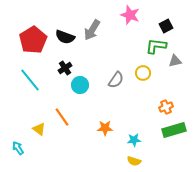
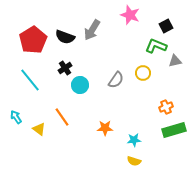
green L-shape: rotated 15 degrees clockwise
cyan arrow: moved 2 px left, 31 px up
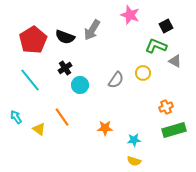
gray triangle: rotated 40 degrees clockwise
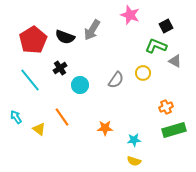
black cross: moved 5 px left
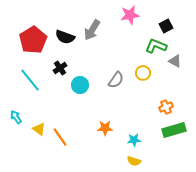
pink star: rotated 30 degrees counterclockwise
orange line: moved 2 px left, 20 px down
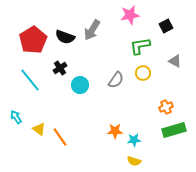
green L-shape: moved 16 px left; rotated 30 degrees counterclockwise
orange star: moved 10 px right, 3 px down
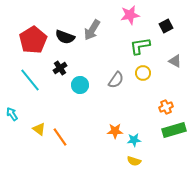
cyan arrow: moved 4 px left, 3 px up
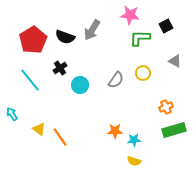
pink star: rotated 18 degrees clockwise
green L-shape: moved 8 px up; rotated 10 degrees clockwise
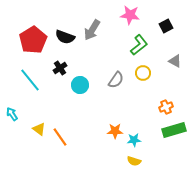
green L-shape: moved 1 px left, 7 px down; rotated 140 degrees clockwise
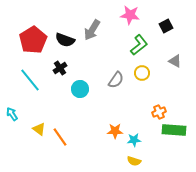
black semicircle: moved 3 px down
yellow circle: moved 1 px left
cyan circle: moved 4 px down
orange cross: moved 7 px left, 5 px down
green rectangle: rotated 20 degrees clockwise
